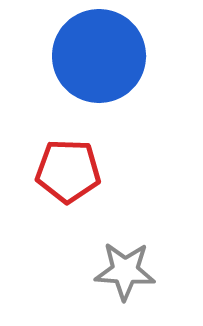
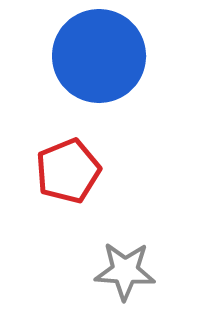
red pentagon: rotated 24 degrees counterclockwise
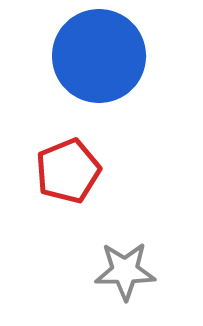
gray star: rotated 4 degrees counterclockwise
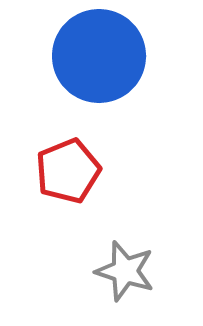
gray star: rotated 18 degrees clockwise
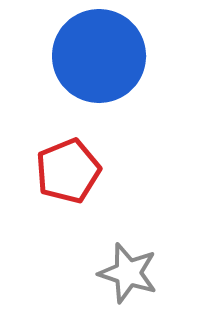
gray star: moved 3 px right, 2 px down
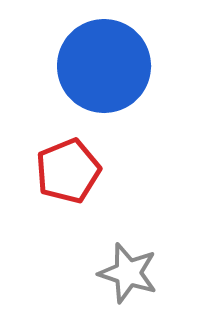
blue circle: moved 5 px right, 10 px down
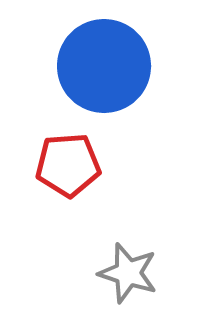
red pentagon: moved 6 px up; rotated 18 degrees clockwise
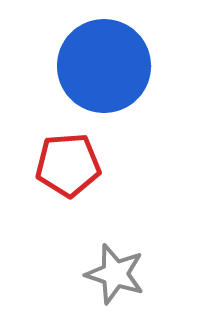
gray star: moved 13 px left, 1 px down
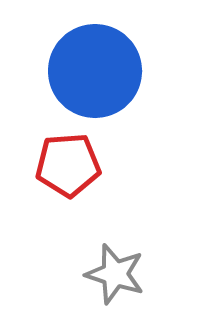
blue circle: moved 9 px left, 5 px down
